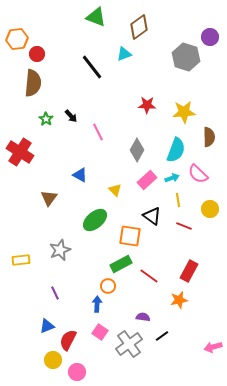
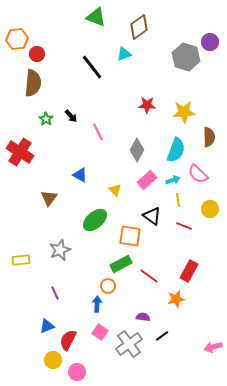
purple circle at (210, 37): moved 5 px down
cyan arrow at (172, 178): moved 1 px right, 2 px down
orange star at (179, 300): moved 3 px left, 1 px up
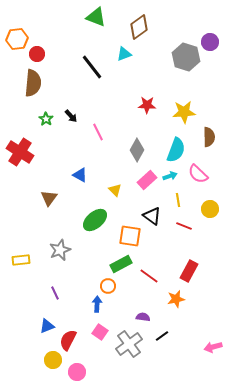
cyan arrow at (173, 180): moved 3 px left, 4 px up
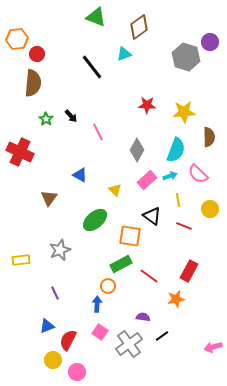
red cross at (20, 152): rotated 8 degrees counterclockwise
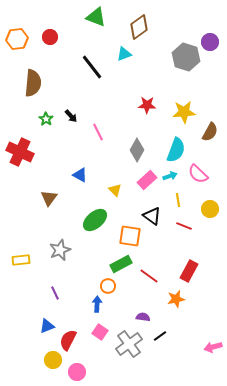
red circle at (37, 54): moved 13 px right, 17 px up
brown semicircle at (209, 137): moved 1 px right, 5 px up; rotated 30 degrees clockwise
black line at (162, 336): moved 2 px left
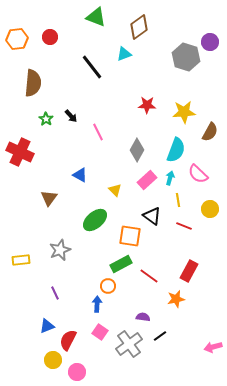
cyan arrow at (170, 176): moved 2 px down; rotated 56 degrees counterclockwise
